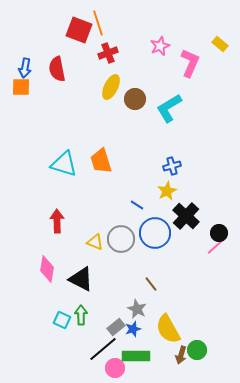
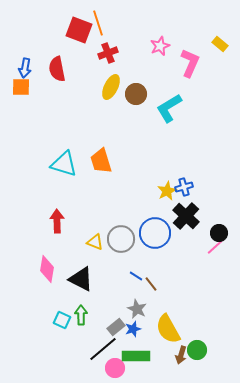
brown circle: moved 1 px right, 5 px up
blue cross: moved 12 px right, 21 px down
blue line: moved 1 px left, 71 px down
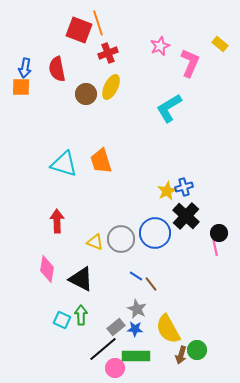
brown circle: moved 50 px left
pink line: rotated 60 degrees counterclockwise
blue star: moved 2 px right; rotated 21 degrees clockwise
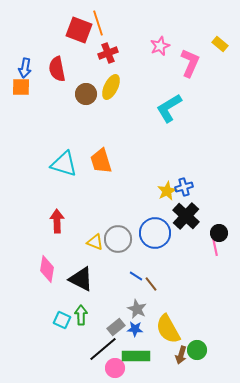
gray circle: moved 3 px left
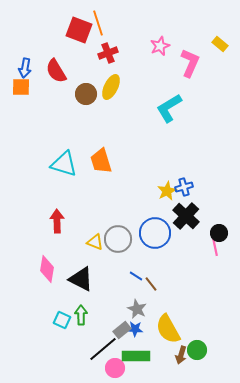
red semicircle: moved 1 px left, 2 px down; rotated 20 degrees counterclockwise
gray rectangle: moved 6 px right, 3 px down
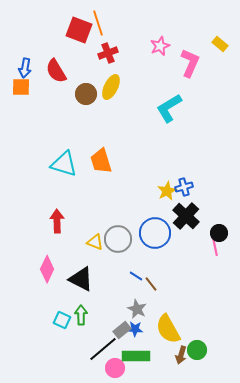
pink diamond: rotated 16 degrees clockwise
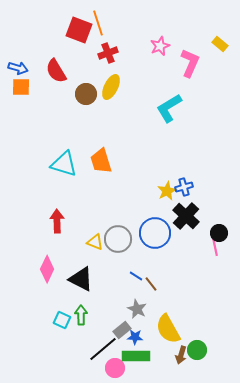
blue arrow: moved 7 px left; rotated 84 degrees counterclockwise
blue star: moved 8 px down
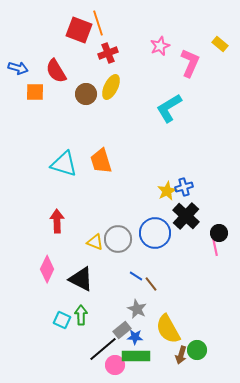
orange square: moved 14 px right, 5 px down
pink circle: moved 3 px up
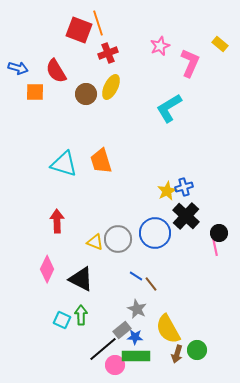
brown arrow: moved 4 px left, 1 px up
